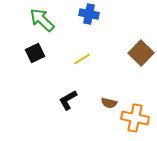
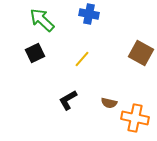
brown square: rotated 15 degrees counterclockwise
yellow line: rotated 18 degrees counterclockwise
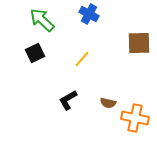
blue cross: rotated 18 degrees clockwise
brown square: moved 2 px left, 10 px up; rotated 30 degrees counterclockwise
brown semicircle: moved 1 px left
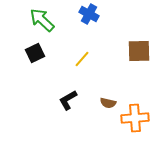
brown square: moved 8 px down
orange cross: rotated 16 degrees counterclockwise
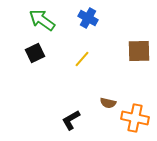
blue cross: moved 1 px left, 4 px down
green arrow: rotated 8 degrees counterclockwise
black L-shape: moved 3 px right, 20 px down
orange cross: rotated 16 degrees clockwise
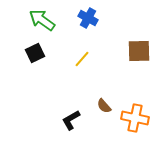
brown semicircle: moved 4 px left, 3 px down; rotated 35 degrees clockwise
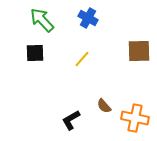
green arrow: rotated 12 degrees clockwise
black square: rotated 24 degrees clockwise
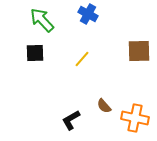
blue cross: moved 4 px up
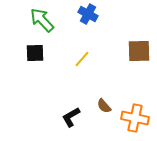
black L-shape: moved 3 px up
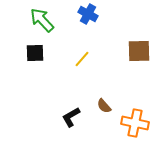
orange cross: moved 5 px down
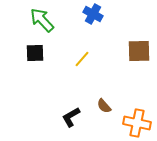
blue cross: moved 5 px right
orange cross: moved 2 px right
